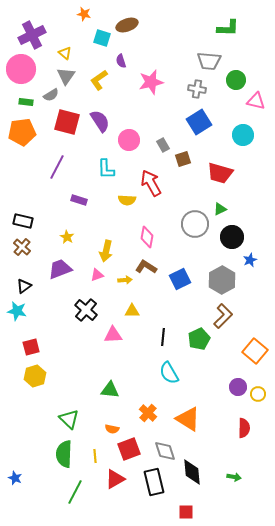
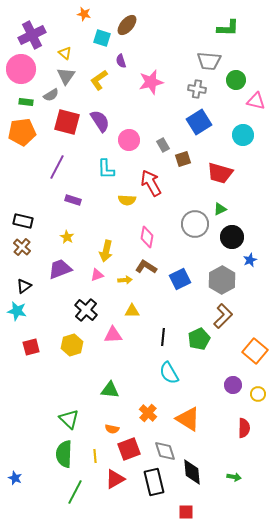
brown ellipse at (127, 25): rotated 30 degrees counterclockwise
purple rectangle at (79, 200): moved 6 px left
yellow hexagon at (35, 376): moved 37 px right, 31 px up
purple circle at (238, 387): moved 5 px left, 2 px up
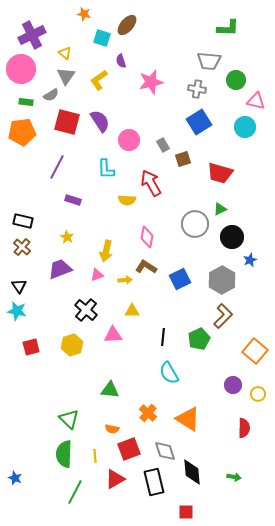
cyan circle at (243, 135): moved 2 px right, 8 px up
black triangle at (24, 286): moved 5 px left; rotated 28 degrees counterclockwise
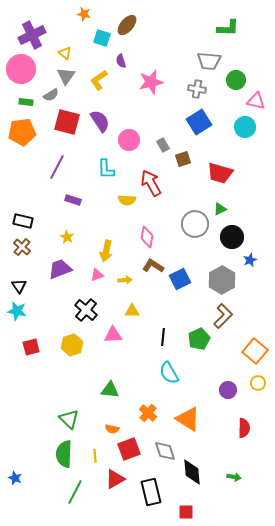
brown L-shape at (146, 267): moved 7 px right, 1 px up
purple circle at (233, 385): moved 5 px left, 5 px down
yellow circle at (258, 394): moved 11 px up
black rectangle at (154, 482): moved 3 px left, 10 px down
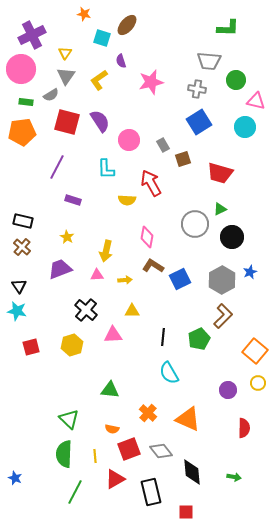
yellow triangle at (65, 53): rotated 24 degrees clockwise
blue star at (250, 260): moved 12 px down
pink triangle at (97, 275): rotated 16 degrees clockwise
orange triangle at (188, 419): rotated 8 degrees counterclockwise
gray diamond at (165, 451): moved 4 px left; rotated 20 degrees counterclockwise
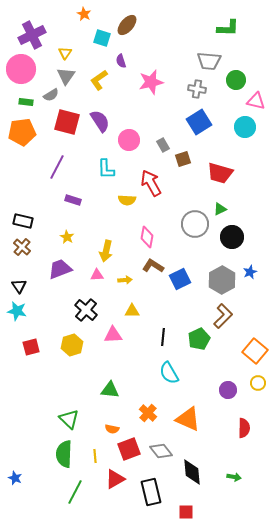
orange star at (84, 14): rotated 16 degrees clockwise
